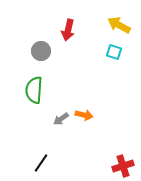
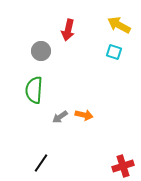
gray arrow: moved 1 px left, 2 px up
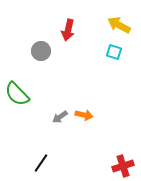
green semicircle: moved 17 px left, 4 px down; rotated 48 degrees counterclockwise
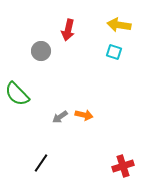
yellow arrow: rotated 20 degrees counterclockwise
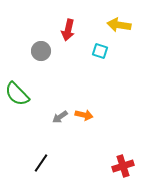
cyan square: moved 14 px left, 1 px up
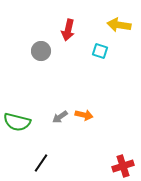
green semicircle: moved 28 px down; rotated 32 degrees counterclockwise
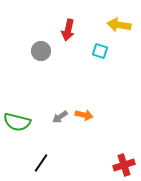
red cross: moved 1 px right, 1 px up
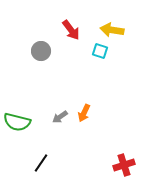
yellow arrow: moved 7 px left, 5 px down
red arrow: moved 3 px right; rotated 50 degrees counterclockwise
orange arrow: moved 2 px up; rotated 102 degrees clockwise
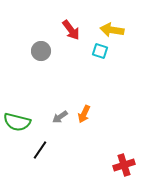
orange arrow: moved 1 px down
black line: moved 1 px left, 13 px up
